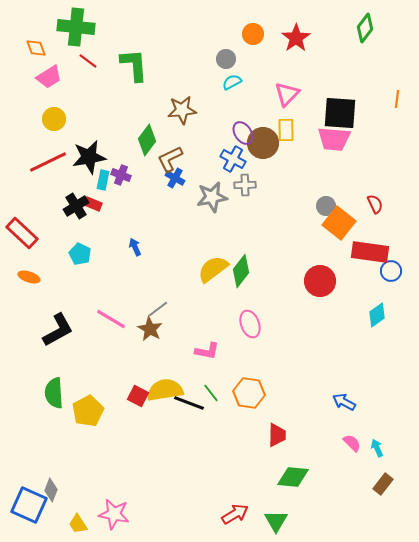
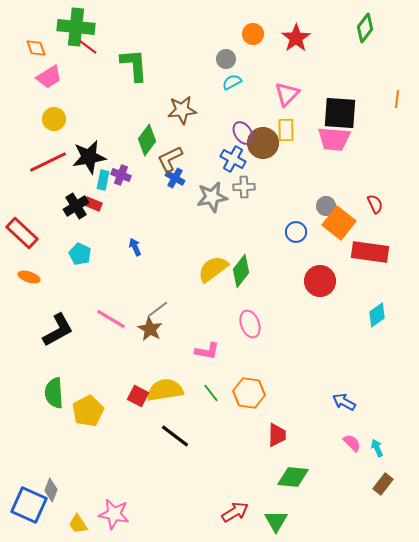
red line at (88, 61): moved 14 px up
gray cross at (245, 185): moved 1 px left, 2 px down
blue circle at (391, 271): moved 95 px left, 39 px up
black line at (189, 403): moved 14 px left, 33 px down; rotated 16 degrees clockwise
red arrow at (235, 514): moved 2 px up
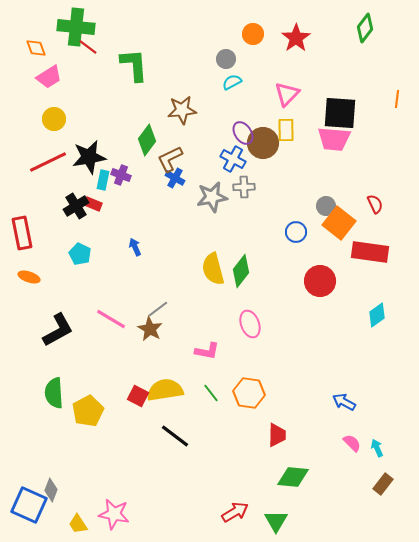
red rectangle at (22, 233): rotated 36 degrees clockwise
yellow semicircle at (213, 269): rotated 68 degrees counterclockwise
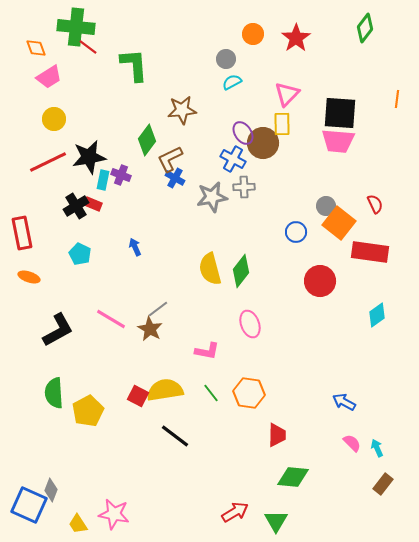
yellow rectangle at (286, 130): moved 4 px left, 6 px up
pink trapezoid at (334, 139): moved 4 px right, 2 px down
yellow semicircle at (213, 269): moved 3 px left
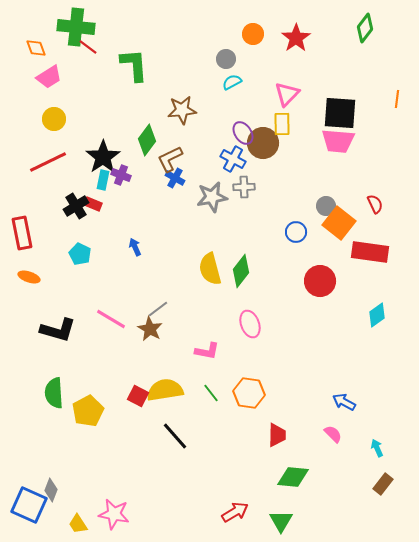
black star at (89, 157): moved 14 px right; rotated 24 degrees counterclockwise
black L-shape at (58, 330): rotated 45 degrees clockwise
black line at (175, 436): rotated 12 degrees clockwise
pink semicircle at (352, 443): moved 19 px left, 9 px up
green triangle at (276, 521): moved 5 px right
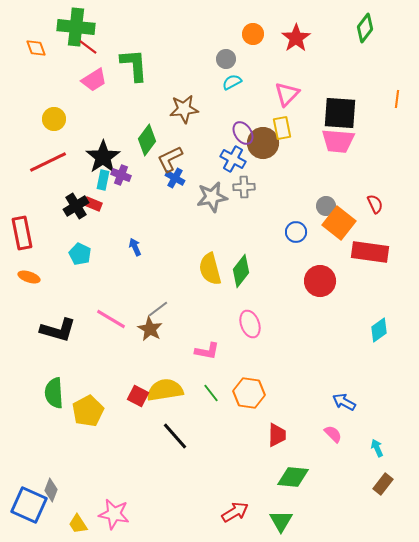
pink trapezoid at (49, 77): moved 45 px right, 3 px down
brown star at (182, 110): moved 2 px right, 1 px up
yellow rectangle at (282, 124): moved 4 px down; rotated 10 degrees counterclockwise
cyan diamond at (377, 315): moved 2 px right, 15 px down
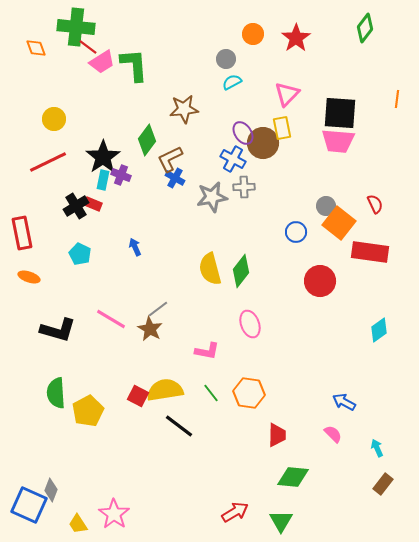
pink trapezoid at (94, 80): moved 8 px right, 18 px up
green semicircle at (54, 393): moved 2 px right
black line at (175, 436): moved 4 px right, 10 px up; rotated 12 degrees counterclockwise
pink star at (114, 514): rotated 24 degrees clockwise
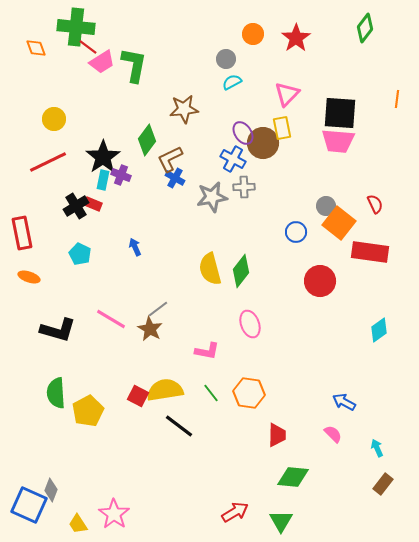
green L-shape at (134, 65): rotated 15 degrees clockwise
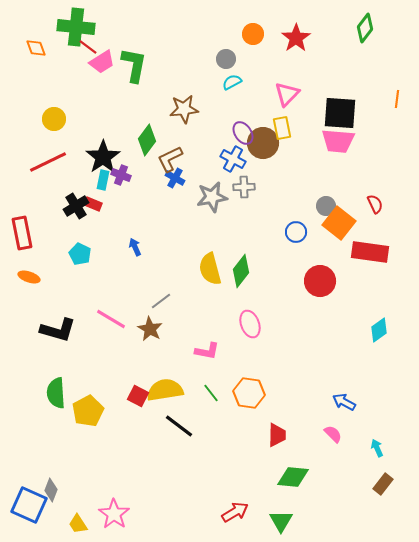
gray line at (158, 309): moved 3 px right, 8 px up
